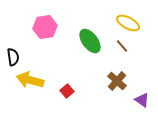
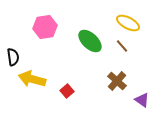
green ellipse: rotated 10 degrees counterclockwise
yellow arrow: moved 2 px right, 1 px up
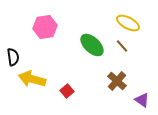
green ellipse: moved 2 px right, 4 px down
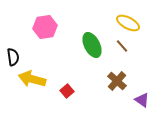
green ellipse: rotated 20 degrees clockwise
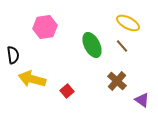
black semicircle: moved 2 px up
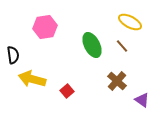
yellow ellipse: moved 2 px right, 1 px up
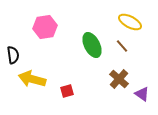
brown cross: moved 2 px right, 2 px up
red square: rotated 24 degrees clockwise
purple triangle: moved 6 px up
